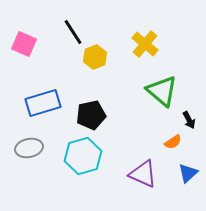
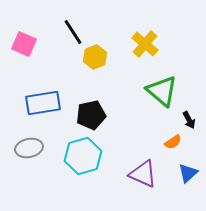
blue rectangle: rotated 8 degrees clockwise
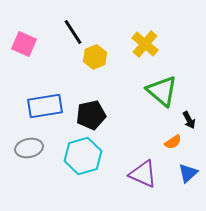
blue rectangle: moved 2 px right, 3 px down
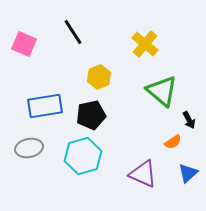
yellow hexagon: moved 4 px right, 20 px down
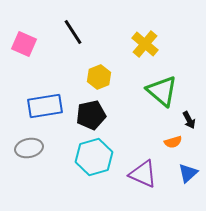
orange semicircle: rotated 18 degrees clockwise
cyan hexagon: moved 11 px right, 1 px down
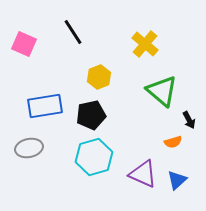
blue triangle: moved 11 px left, 7 px down
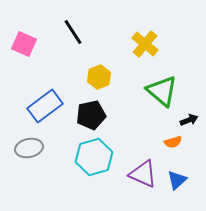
blue rectangle: rotated 28 degrees counterclockwise
black arrow: rotated 84 degrees counterclockwise
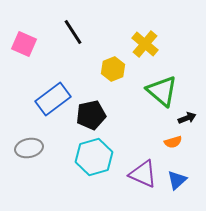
yellow hexagon: moved 14 px right, 8 px up
blue rectangle: moved 8 px right, 7 px up
black arrow: moved 2 px left, 2 px up
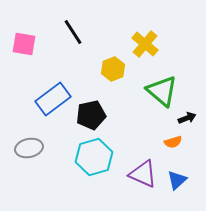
pink square: rotated 15 degrees counterclockwise
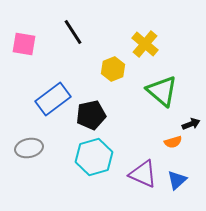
black arrow: moved 4 px right, 6 px down
